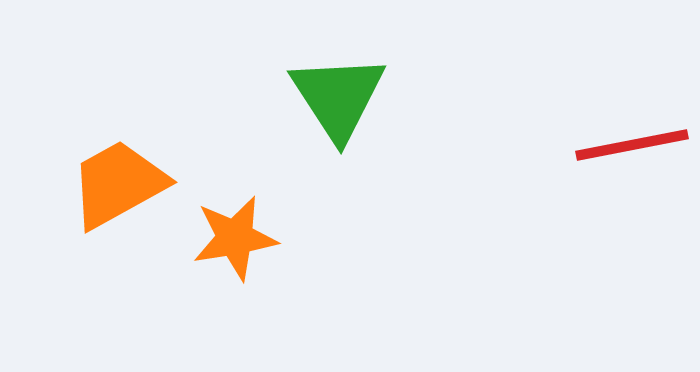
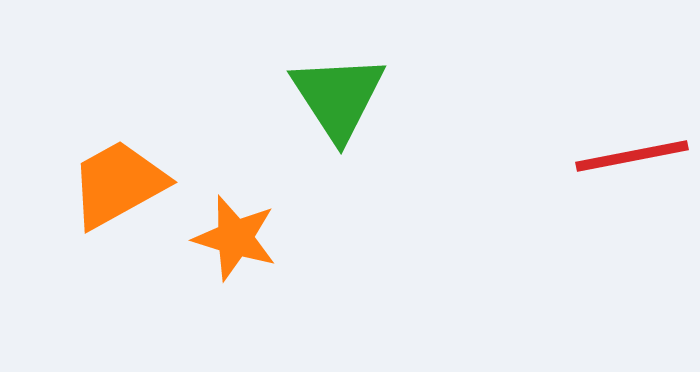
red line: moved 11 px down
orange star: rotated 26 degrees clockwise
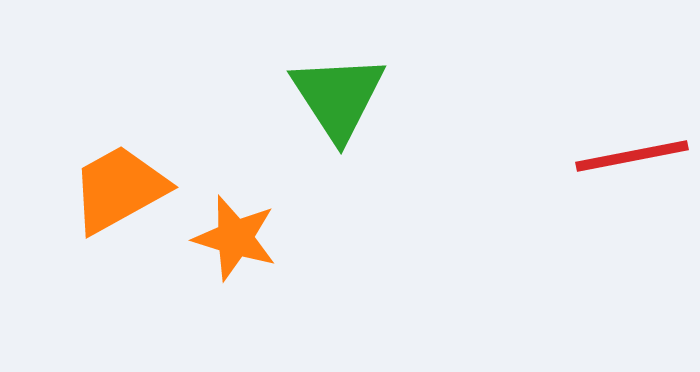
orange trapezoid: moved 1 px right, 5 px down
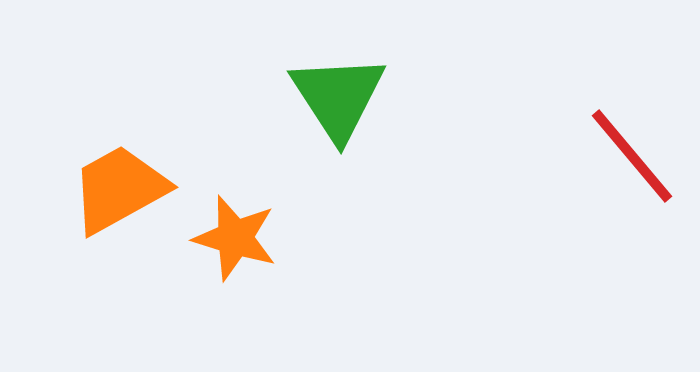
red line: rotated 61 degrees clockwise
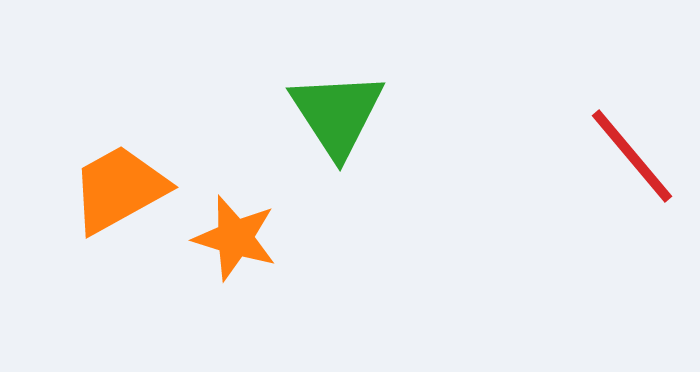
green triangle: moved 1 px left, 17 px down
